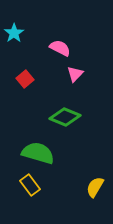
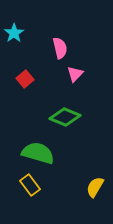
pink semicircle: rotated 50 degrees clockwise
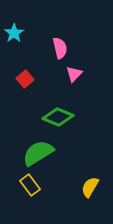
pink triangle: moved 1 px left
green diamond: moved 7 px left
green semicircle: rotated 48 degrees counterclockwise
yellow semicircle: moved 5 px left
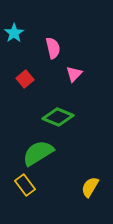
pink semicircle: moved 7 px left
yellow rectangle: moved 5 px left
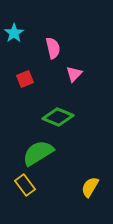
red square: rotated 18 degrees clockwise
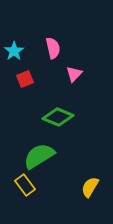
cyan star: moved 18 px down
green semicircle: moved 1 px right, 3 px down
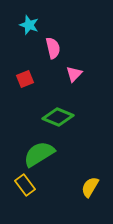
cyan star: moved 15 px right, 26 px up; rotated 18 degrees counterclockwise
green semicircle: moved 2 px up
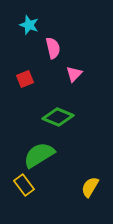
green semicircle: moved 1 px down
yellow rectangle: moved 1 px left
